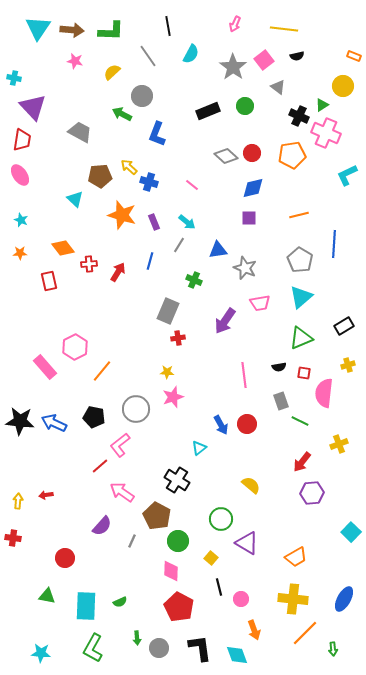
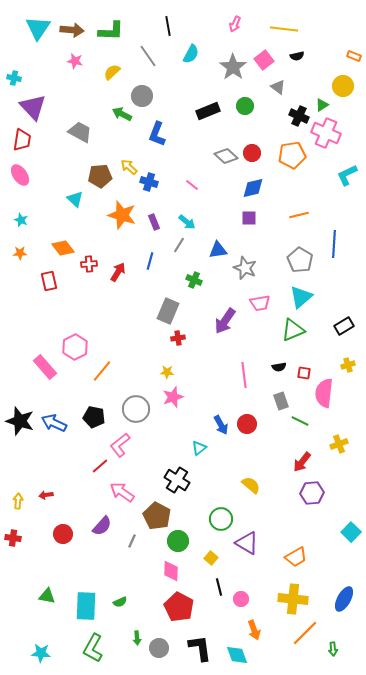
green triangle at (301, 338): moved 8 px left, 8 px up
black star at (20, 421): rotated 12 degrees clockwise
red circle at (65, 558): moved 2 px left, 24 px up
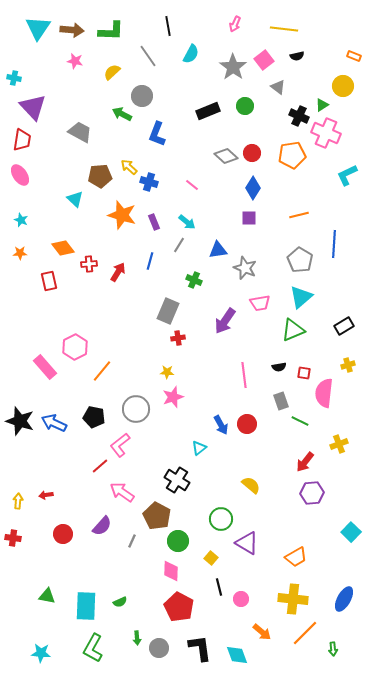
blue diamond at (253, 188): rotated 45 degrees counterclockwise
red arrow at (302, 462): moved 3 px right
orange arrow at (254, 630): moved 8 px right, 2 px down; rotated 30 degrees counterclockwise
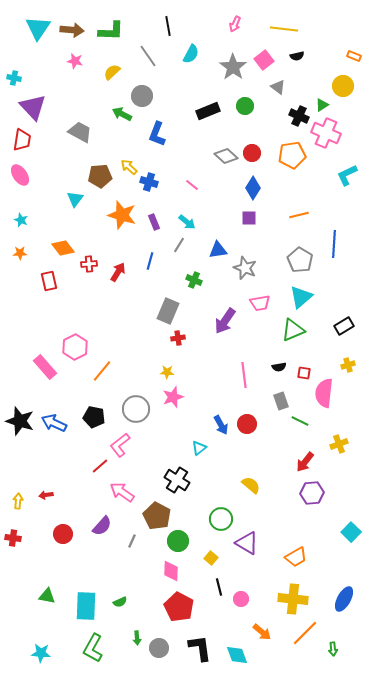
cyan triangle at (75, 199): rotated 24 degrees clockwise
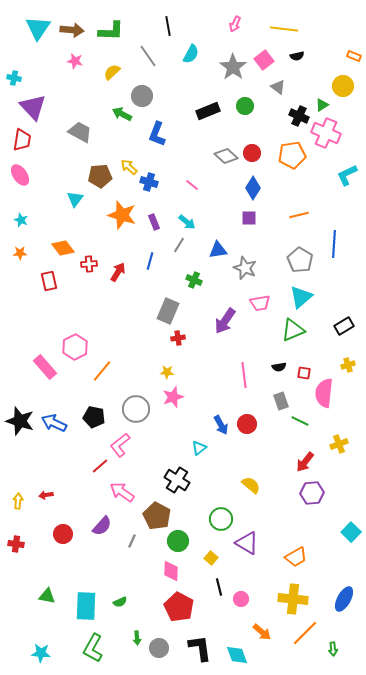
red cross at (13, 538): moved 3 px right, 6 px down
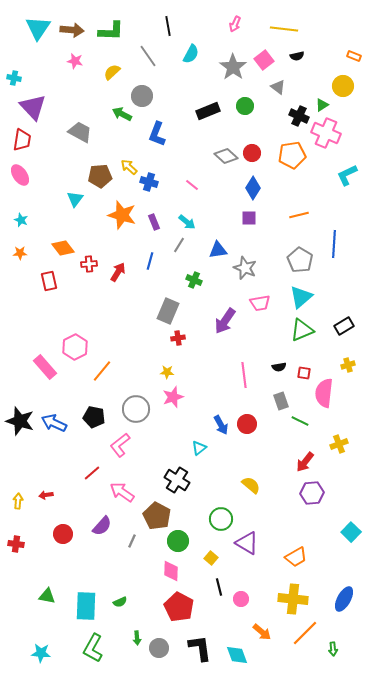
green triangle at (293, 330): moved 9 px right
red line at (100, 466): moved 8 px left, 7 px down
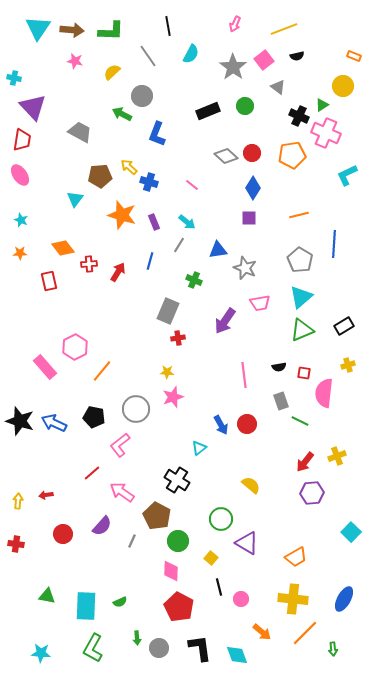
yellow line at (284, 29): rotated 28 degrees counterclockwise
yellow cross at (339, 444): moved 2 px left, 12 px down
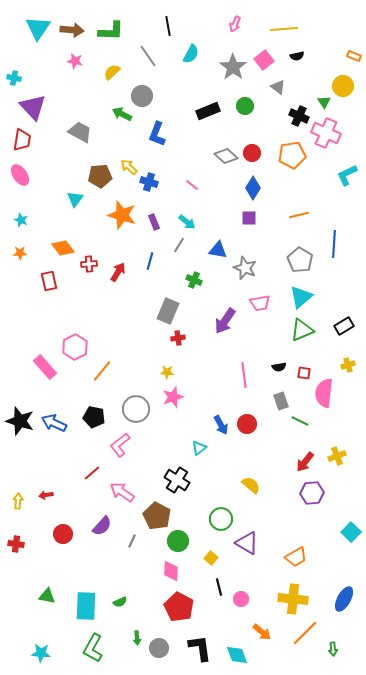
yellow line at (284, 29): rotated 16 degrees clockwise
green triangle at (322, 105): moved 2 px right, 3 px up; rotated 32 degrees counterclockwise
blue triangle at (218, 250): rotated 18 degrees clockwise
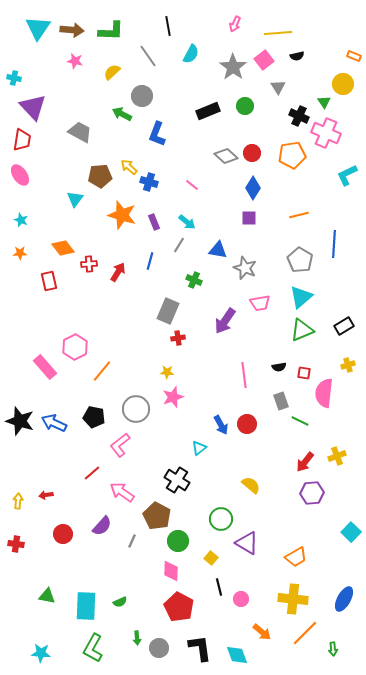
yellow line at (284, 29): moved 6 px left, 4 px down
yellow circle at (343, 86): moved 2 px up
gray triangle at (278, 87): rotated 21 degrees clockwise
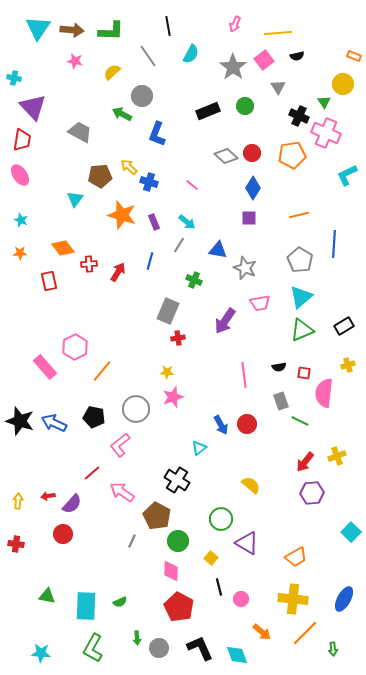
red arrow at (46, 495): moved 2 px right, 1 px down
purple semicircle at (102, 526): moved 30 px left, 22 px up
black L-shape at (200, 648): rotated 16 degrees counterclockwise
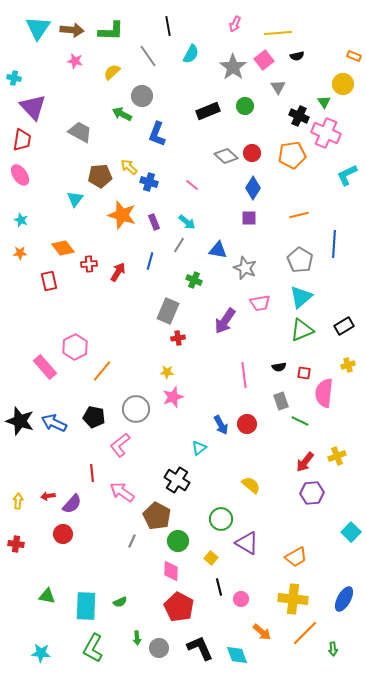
red line at (92, 473): rotated 54 degrees counterclockwise
